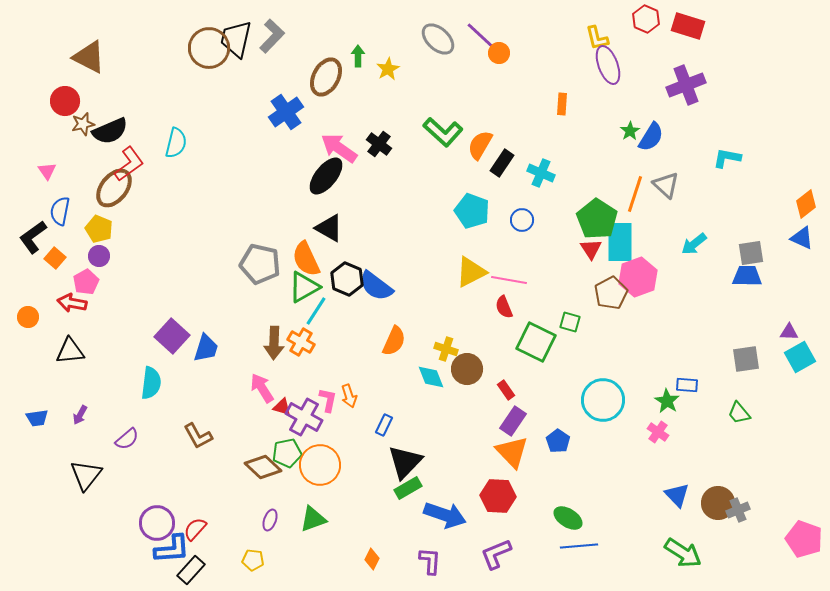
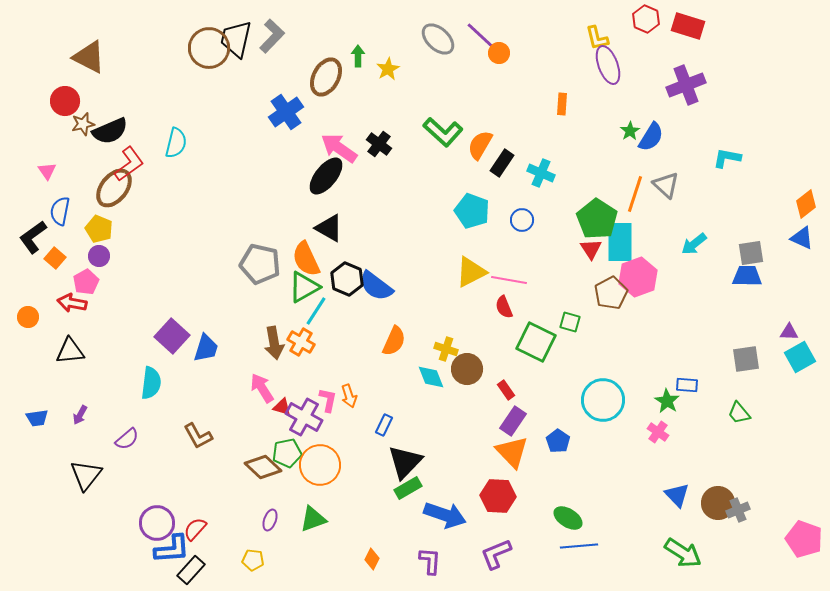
brown arrow at (274, 343): rotated 12 degrees counterclockwise
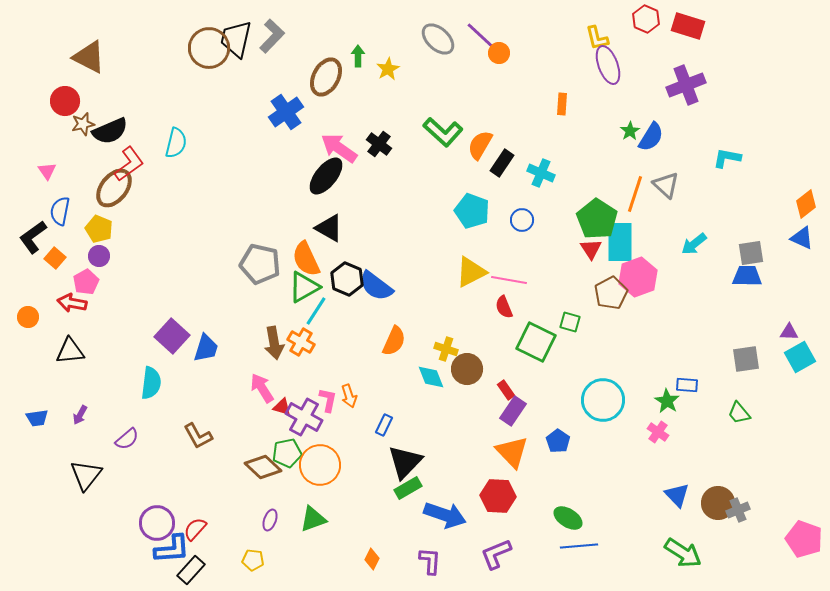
purple rectangle at (513, 421): moved 10 px up
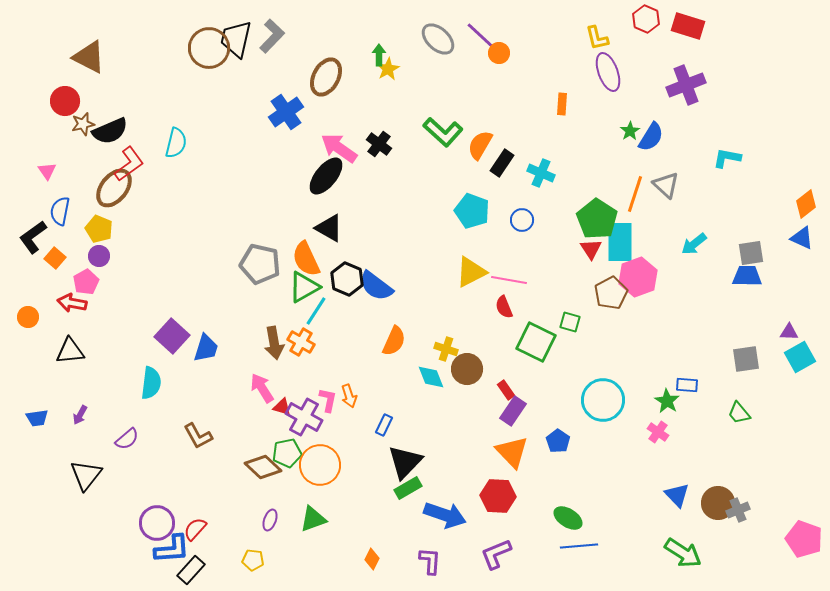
green arrow at (358, 56): moved 21 px right, 1 px up
purple ellipse at (608, 65): moved 7 px down
